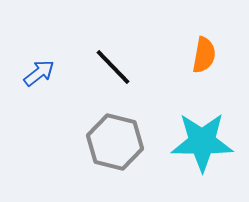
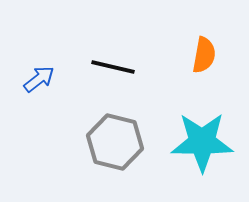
black line: rotated 33 degrees counterclockwise
blue arrow: moved 6 px down
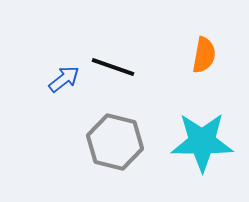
black line: rotated 6 degrees clockwise
blue arrow: moved 25 px right
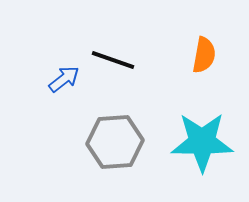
black line: moved 7 px up
gray hexagon: rotated 18 degrees counterclockwise
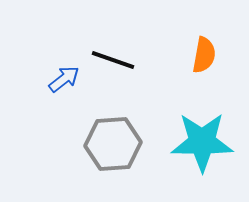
gray hexagon: moved 2 px left, 2 px down
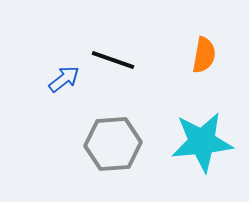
cyan star: rotated 6 degrees counterclockwise
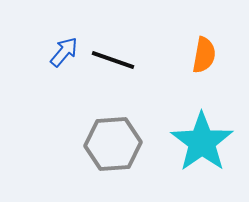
blue arrow: moved 27 px up; rotated 12 degrees counterclockwise
cyan star: rotated 30 degrees counterclockwise
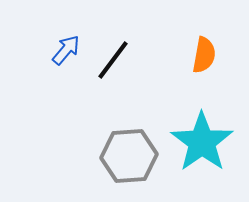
blue arrow: moved 2 px right, 2 px up
black line: rotated 72 degrees counterclockwise
gray hexagon: moved 16 px right, 12 px down
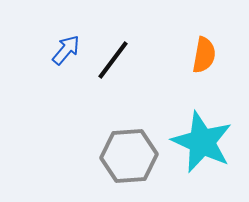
cyan star: rotated 12 degrees counterclockwise
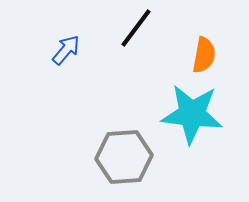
black line: moved 23 px right, 32 px up
cyan star: moved 10 px left, 28 px up; rotated 18 degrees counterclockwise
gray hexagon: moved 5 px left, 1 px down
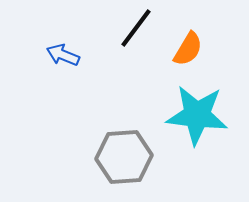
blue arrow: moved 3 px left, 5 px down; rotated 108 degrees counterclockwise
orange semicircle: moved 16 px left, 6 px up; rotated 21 degrees clockwise
cyan star: moved 5 px right, 1 px down
